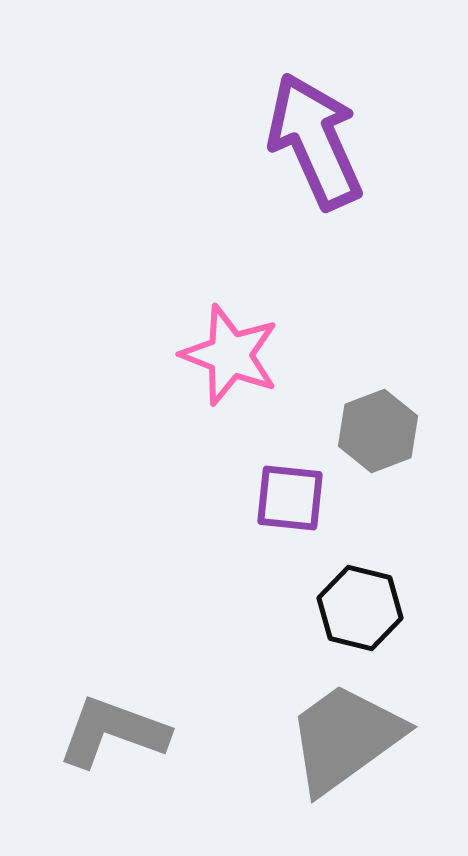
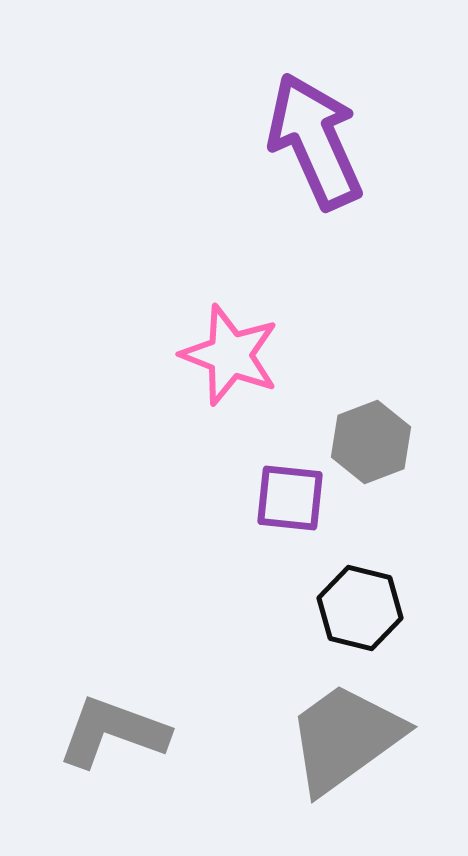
gray hexagon: moved 7 px left, 11 px down
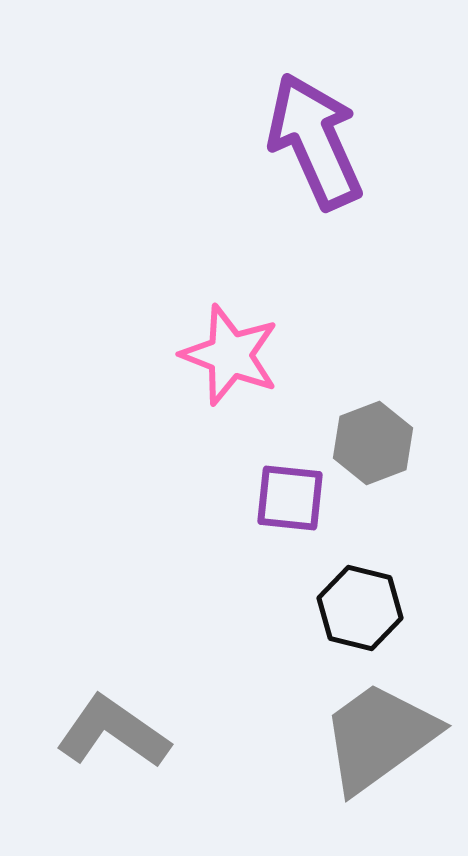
gray hexagon: moved 2 px right, 1 px down
gray L-shape: rotated 15 degrees clockwise
gray trapezoid: moved 34 px right, 1 px up
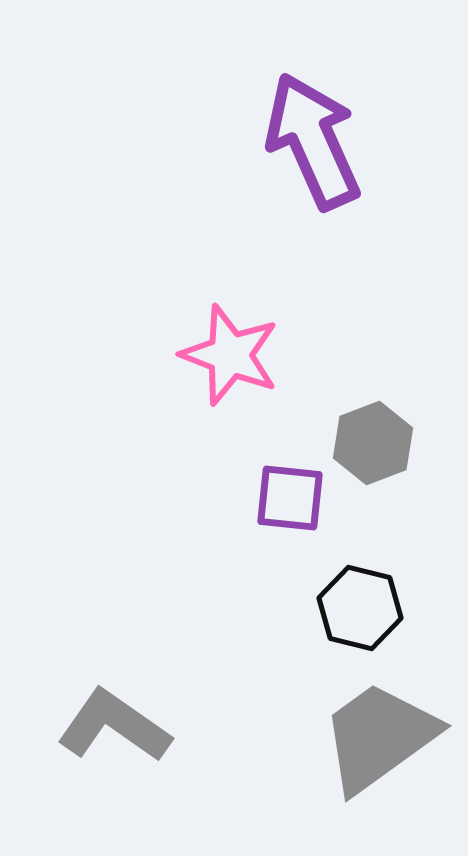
purple arrow: moved 2 px left
gray L-shape: moved 1 px right, 6 px up
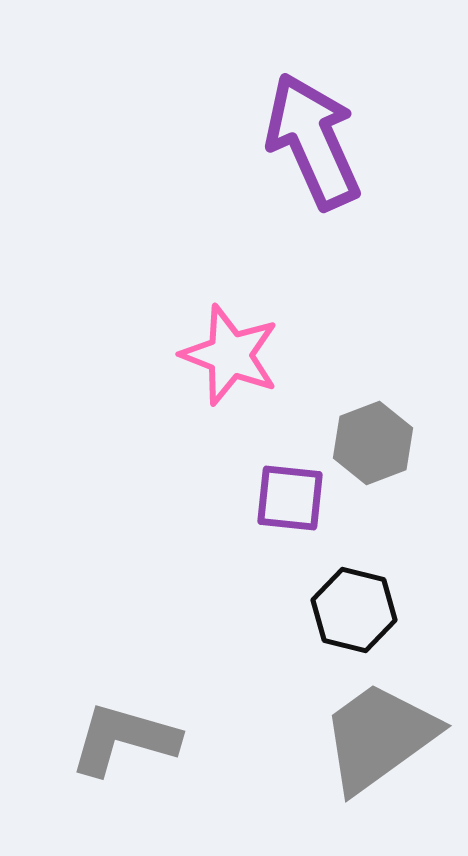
black hexagon: moved 6 px left, 2 px down
gray L-shape: moved 10 px right, 13 px down; rotated 19 degrees counterclockwise
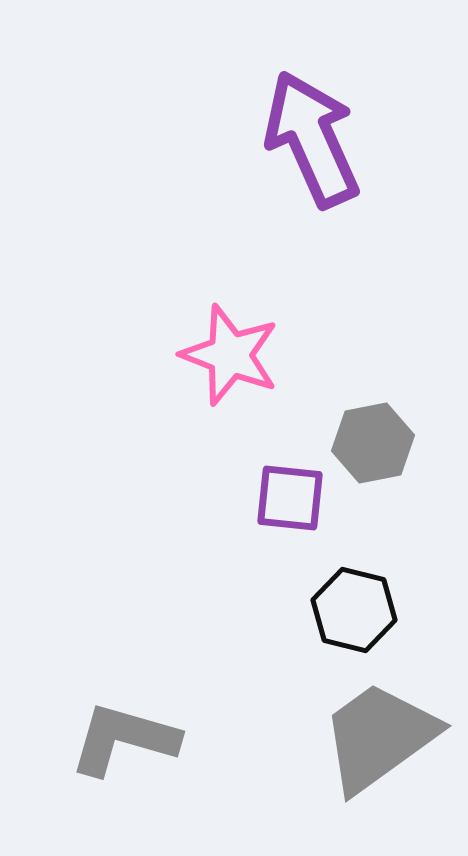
purple arrow: moved 1 px left, 2 px up
gray hexagon: rotated 10 degrees clockwise
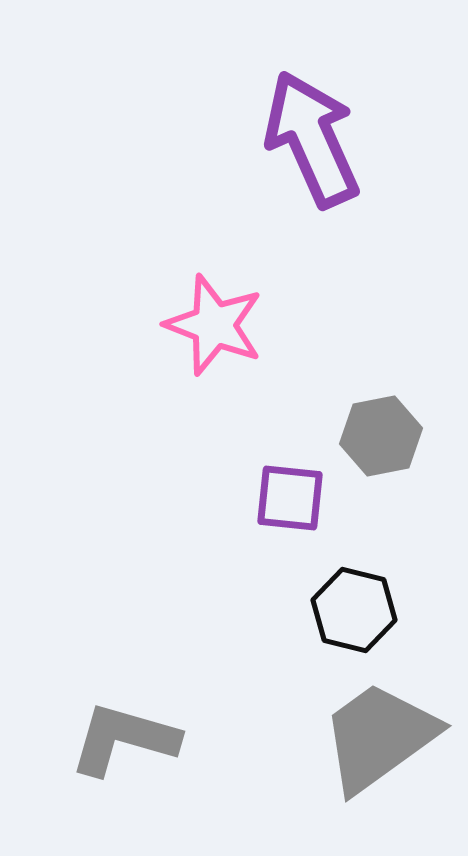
pink star: moved 16 px left, 30 px up
gray hexagon: moved 8 px right, 7 px up
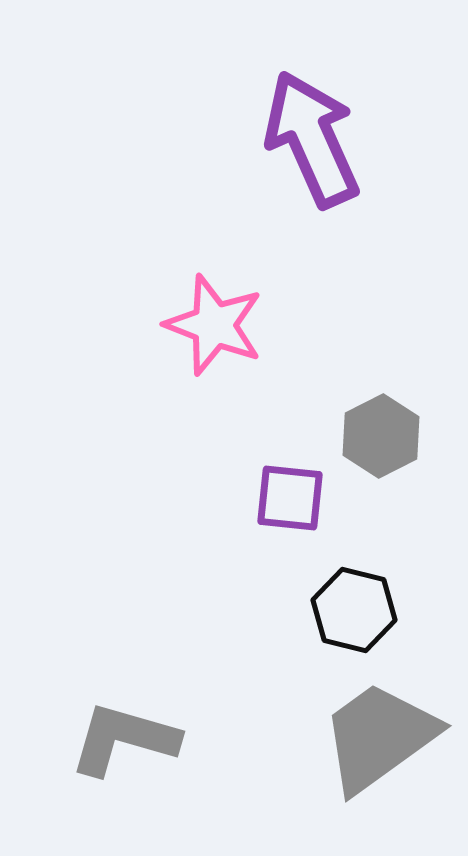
gray hexagon: rotated 16 degrees counterclockwise
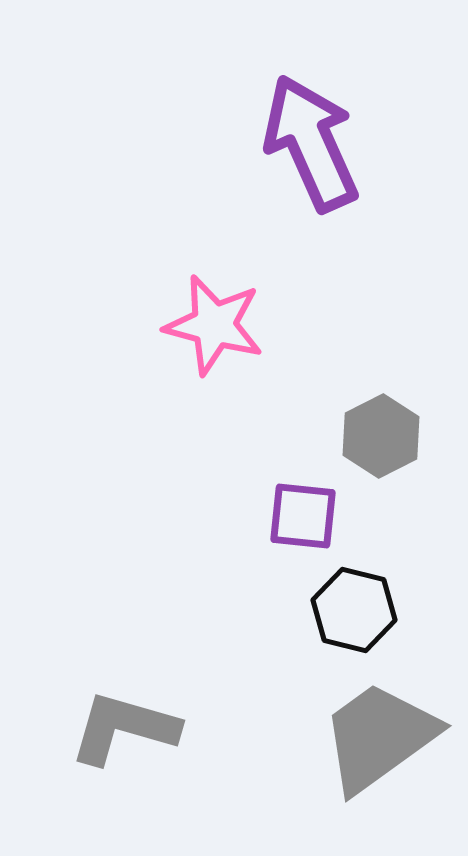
purple arrow: moved 1 px left, 4 px down
pink star: rotated 6 degrees counterclockwise
purple square: moved 13 px right, 18 px down
gray L-shape: moved 11 px up
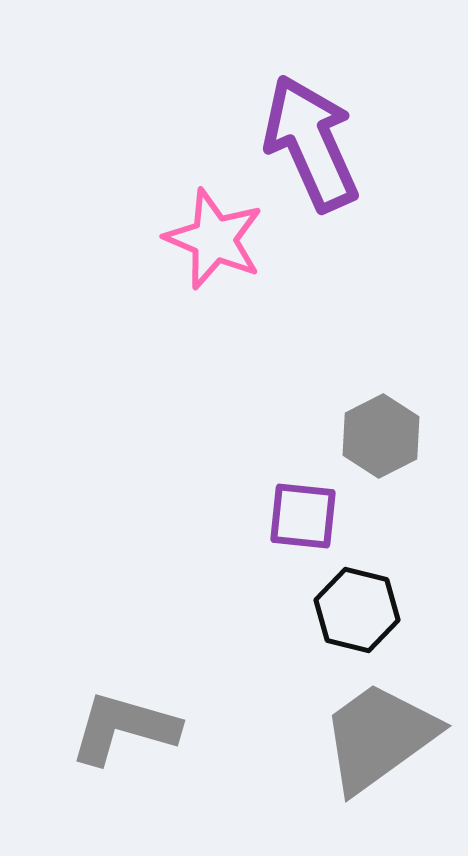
pink star: moved 86 px up; rotated 8 degrees clockwise
black hexagon: moved 3 px right
